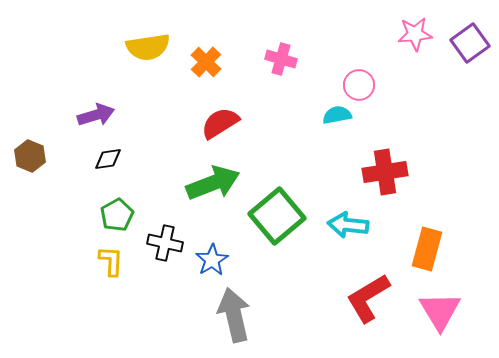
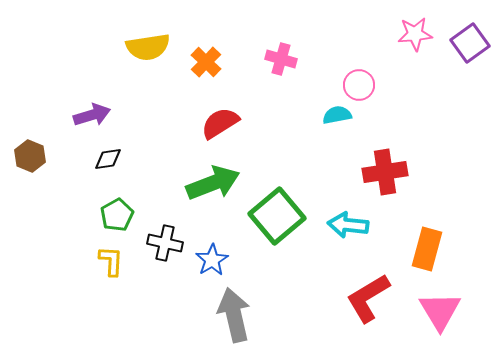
purple arrow: moved 4 px left
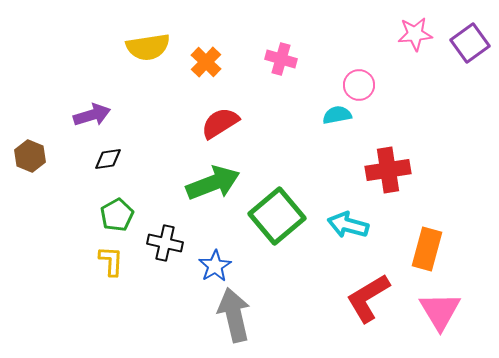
red cross: moved 3 px right, 2 px up
cyan arrow: rotated 9 degrees clockwise
blue star: moved 3 px right, 6 px down
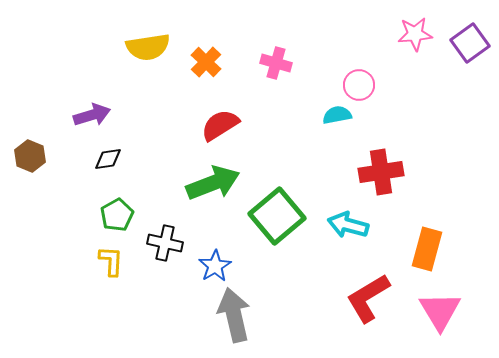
pink cross: moved 5 px left, 4 px down
red semicircle: moved 2 px down
red cross: moved 7 px left, 2 px down
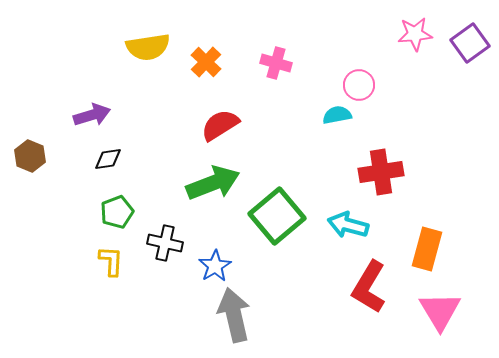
green pentagon: moved 3 px up; rotated 8 degrees clockwise
red L-shape: moved 1 px right, 11 px up; rotated 28 degrees counterclockwise
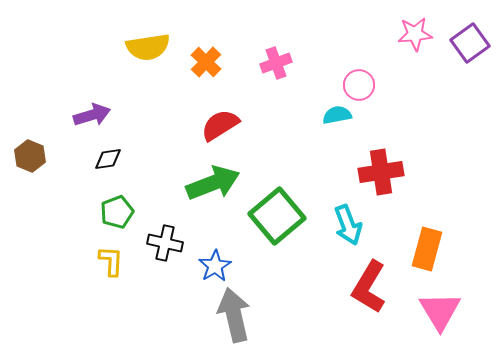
pink cross: rotated 36 degrees counterclockwise
cyan arrow: rotated 126 degrees counterclockwise
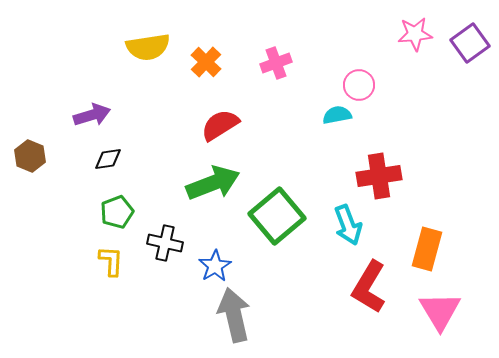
red cross: moved 2 px left, 4 px down
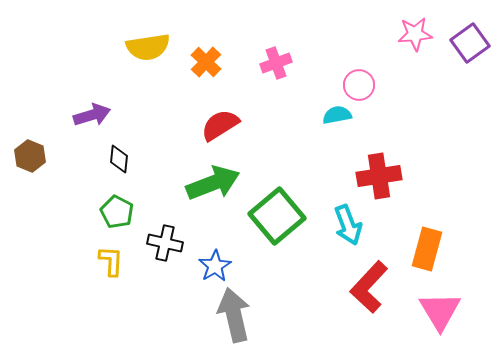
black diamond: moved 11 px right; rotated 76 degrees counterclockwise
green pentagon: rotated 24 degrees counterclockwise
red L-shape: rotated 12 degrees clockwise
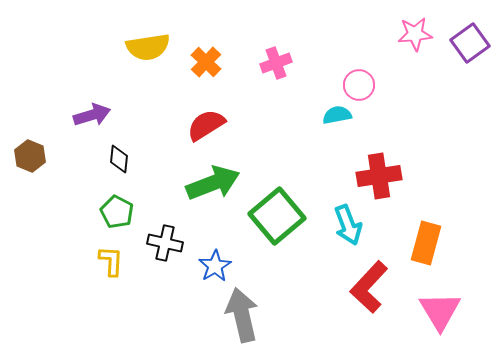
red semicircle: moved 14 px left
orange rectangle: moved 1 px left, 6 px up
gray arrow: moved 8 px right
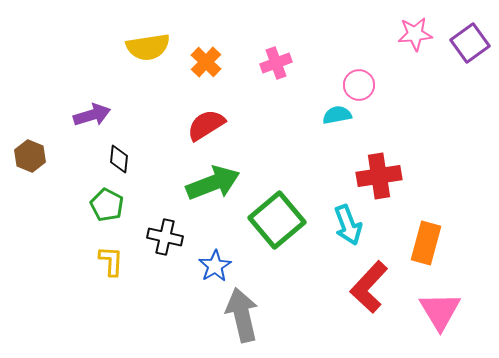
green pentagon: moved 10 px left, 7 px up
green square: moved 4 px down
black cross: moved 6 px up
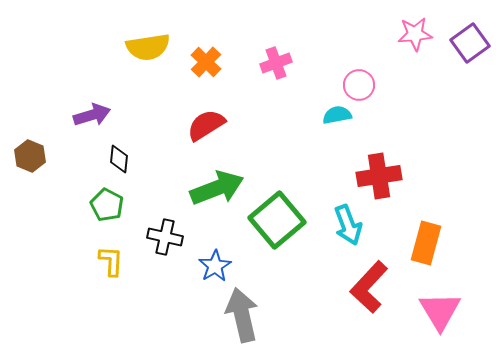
green arrow: moved 4 px right, 5 px down
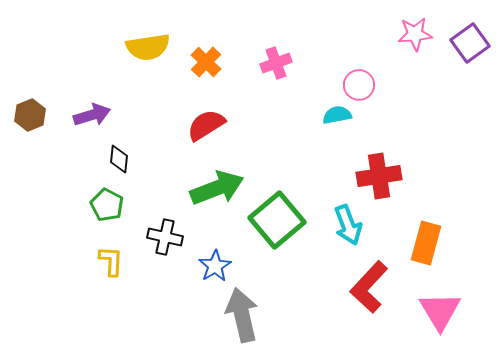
brown hexagon: moved 41 px up; rotated 16 degrees clockwise
